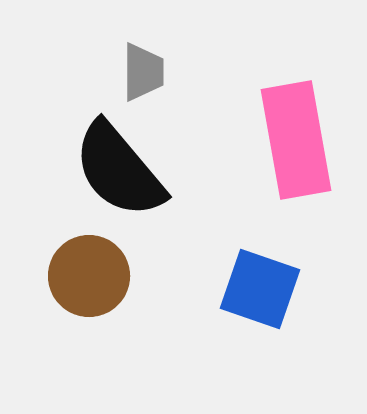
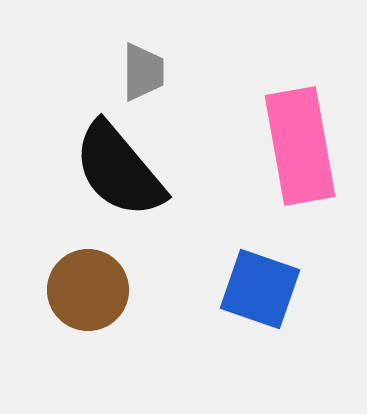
pink rectangle: moved 4 px right, 6 px down
brown circle: moved 1 px left, 14 px down
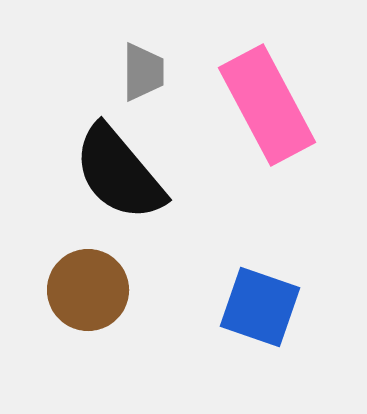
pink rectangle: moved 33 px left, 41 px up; rotated 18 degrees counterclockwise
black semicircle: moved 3 px down
blue square: moved 18 px down
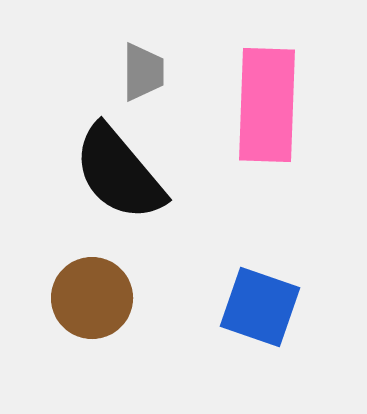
pink rectangle: rotated 30 degrees clockwise
brown circle: moved 4 px right, 8 px down
